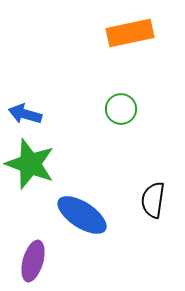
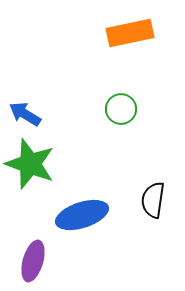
blue arrow: rotated 16 degrees clockwise
blue ellipse: rotated 51 degrees counterclockwise
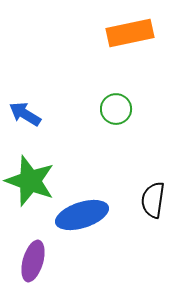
green circle: moved 5 px left
green star: moved 17 px down
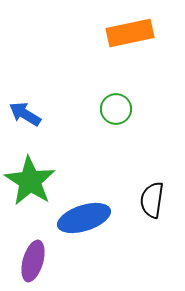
green star: rotated 12 degrees clockwise
black semicircle: moved 1 px left
blue ellipse: moved 2 px right, 3 px down
